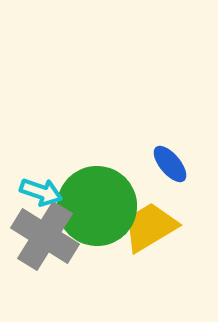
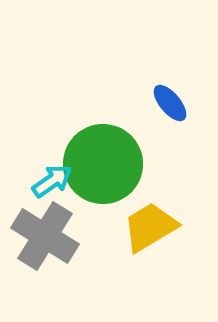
blue ellipse: moved 61 px up
cyan arrow: moved 11 px right, 11 px up; rotated 54 degrees counterclockwise
green circle: moved 6 px right, 42 px up
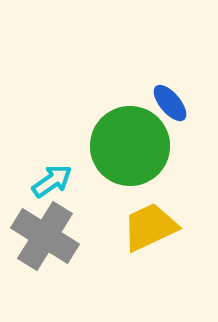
green circle: moved 27 px right, 18 px up
yellow trapezoid: rotated 6 degrees clockwise
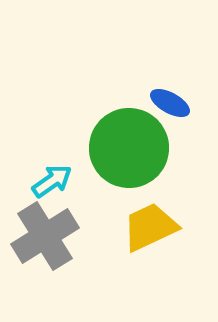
blue ellipse: rotated 21 degrees counterclockwise
green circle: moved 1 px left, 2 px down
gray cross: rotated 26 degrees clockwise
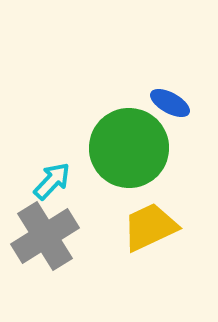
cyan arrow: rotated 12 degrees counterclockwise
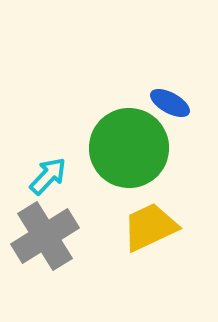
cyan arrow: moved 4 px left, 5 px up
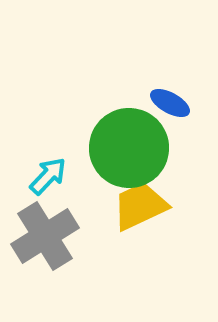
yellow trapezoid: moved 10 px left, 21 px up
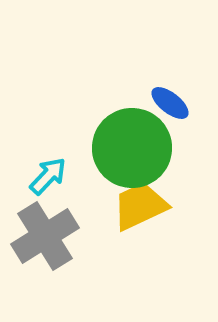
blue ellipse: rotated 9 degrees clockwise
green circle: moved 3 px right
